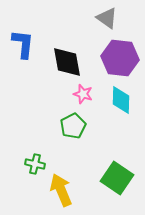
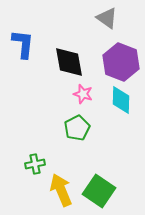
purple hexagon: moved 1 px right, 4 px down; rotated 15 degrees clockwise
black diamond: moved 2 px right
green pentagon: moved 4 px right, 2 px down
green cross: rotated 24 degrees counterclockwise
green square: moved 18 px left, 13 px down
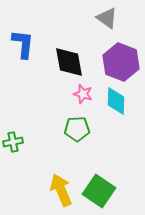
cyan diamond: moved 5 px left, 1 px down
green pentagon: moved 1 px down; rotated 25 degrees clockwise
green cross: moved 22 px left, 22 px up
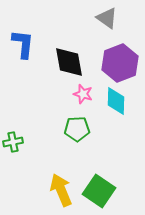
purple hexagon: moved 1 px left, 1 px down; rotated 18 degrees clockwise
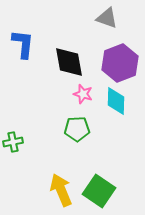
gray triangle: rotated 15 degrees counterclockwise
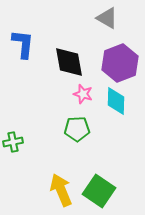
gray triangle: rotated 10 degrees clockwise
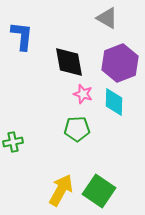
blue L-shape: moved 1 px left, 8 px up
cyan diamond: moved 2 px left, 1 px down
yellow arrow: rotated 52 degrees clockwise
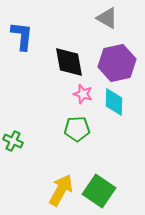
purple hexagon: moved 3 px left; rotated 9 degrees clockwise
green cross: moved 1 px up; rotated 36 degrees clockwise
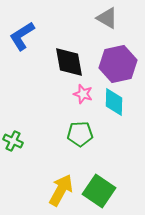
blue L-shape: rotated 128 degrees counterclockwise
purple hexagon: moved 1 px right, 1 px down
green pentagon: moved 3 px right, 5 px down
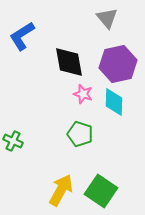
gray triangle: rotated 20 degrees clockwise
green pentagon: rotated 20 degrees clockwise
green square: moved 2 px right
